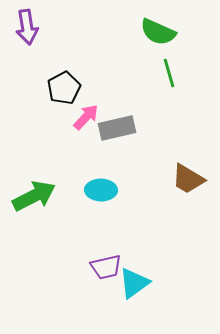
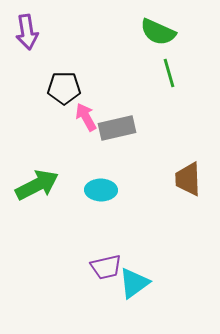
purple arrow: moved 5 px down
black pentagon: rotated 28 degrees clockwise
pink arrow: rotated 72 degrees counterclockwise
brown trapezoid: rotated 57 degrees clockwise
green arrow: moved 3 px right, 11 px up
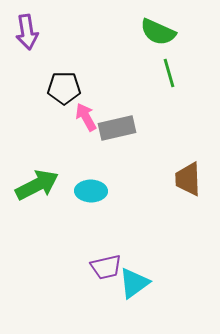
cyan ellipse: moved 10 px left, 1 px down
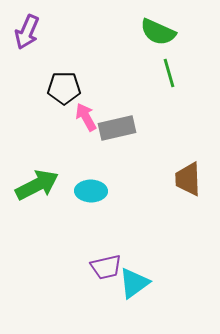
purple arrow: rotated 32 degrees clockwise
